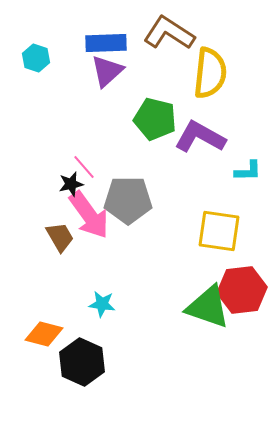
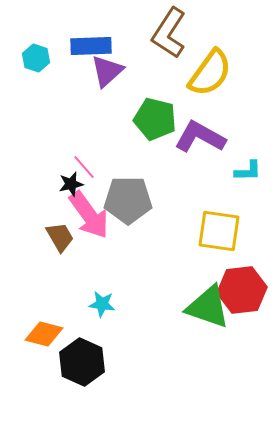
brown L-shape: rotated 90 degrees counterclockwise
blue rectangle: moved 15 px left, 3 px down
yellow semicircle: rotated 30 degrees clockwise
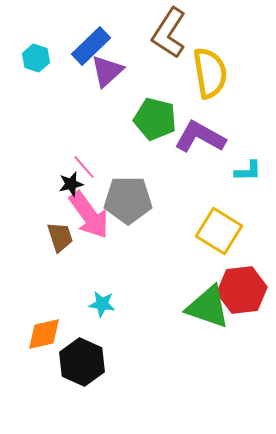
blue rectangle: rotated 42 degrees counterclockwise
yellow semicircle: rotated 45 degrees counterclockwise
yellow square: rotated 24 degrees clockwise
brown trapezoid: rotated 12 degrees clockwise
orange diamond: rotated 27 degrees counterclockwise
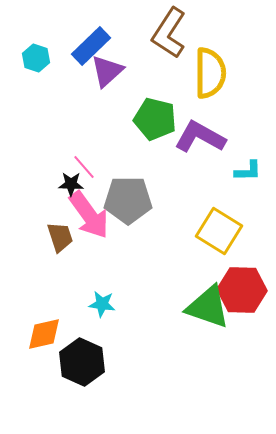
yellow semicircle: rotated 9 degrees clockwise
black star: rotated 15 degrees clockwise
red hexagon: rotated 9 degrees clockwise
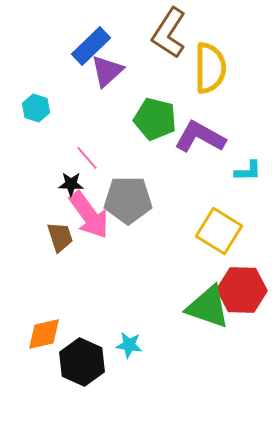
cyan hexagon: moved 50 px down
yellow semicircle: moved 5 px up
pink line: moved 3 px right, 9 px up
cyan star: moved 27 px right, 41 px down
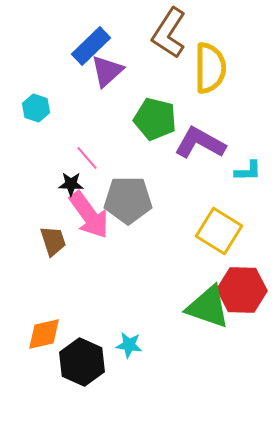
purple L-shape: moved 6 px down
brown trapezoid: moved 7 px left, 4 px down
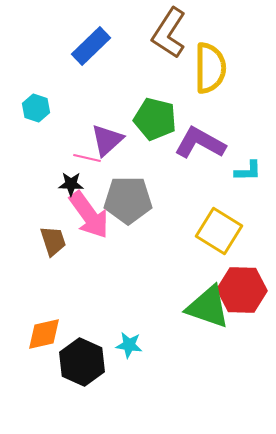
purple triangle: moved 69 px down
pink line: rotated 36 degrees counterclockwise
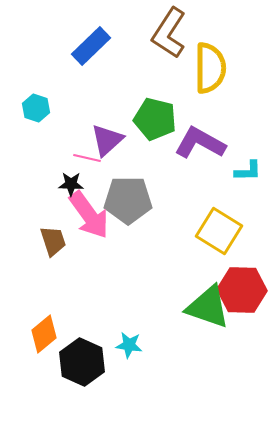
orange diamond: rotated 27 degrees counterclockwise
